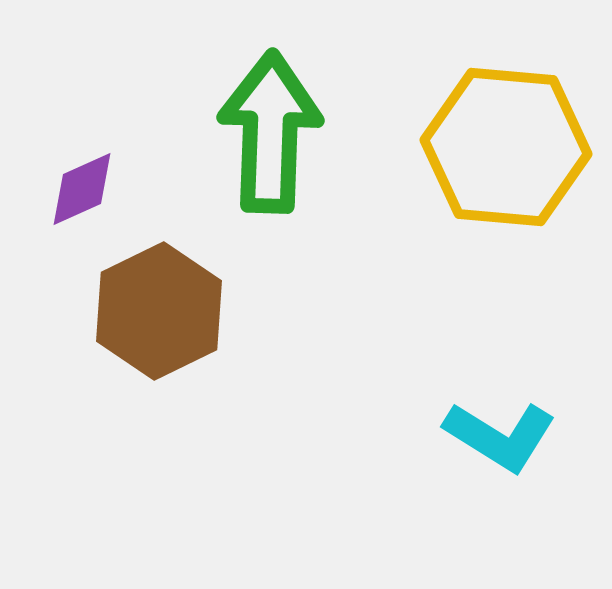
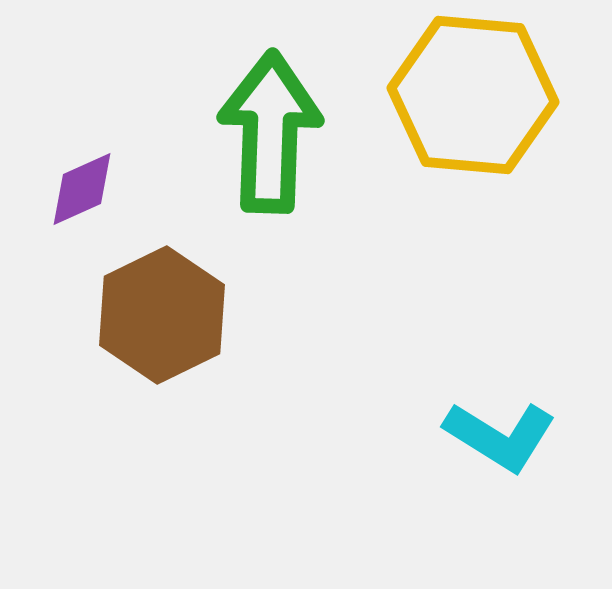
yellow hexagon: moved 33 px left, 52 px up
brown hexagon: moved 3 px right, 4 px down
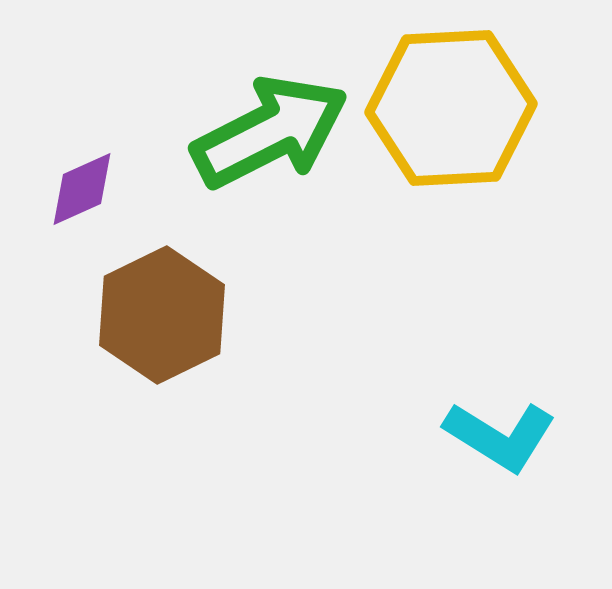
yellow hexagon: moved 22 px left, 13 px down; rotated 8 degrees counterclockwise
green arrow: rotated 61 degrees clockwise
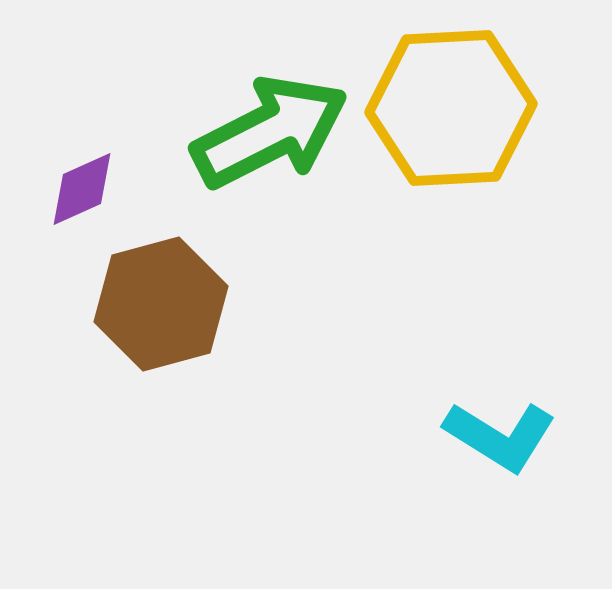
brown hexagon: moved 1 px left, 11 px up; rotated 11 degrees clockwise
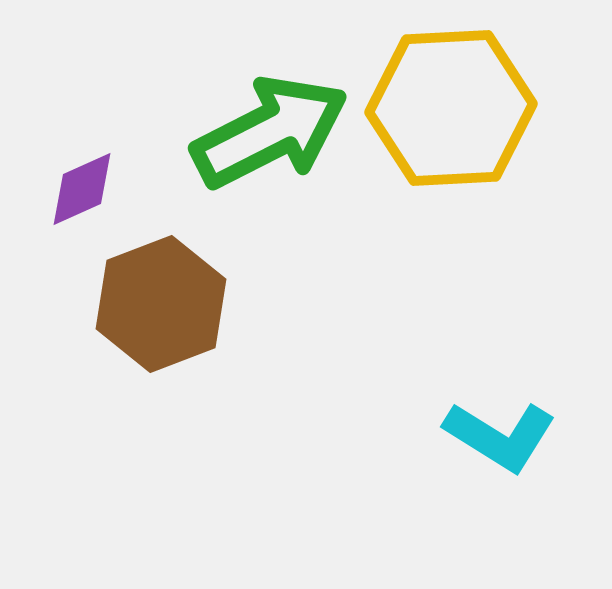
brown hexagon: rotated 6 degrees counterclockwise
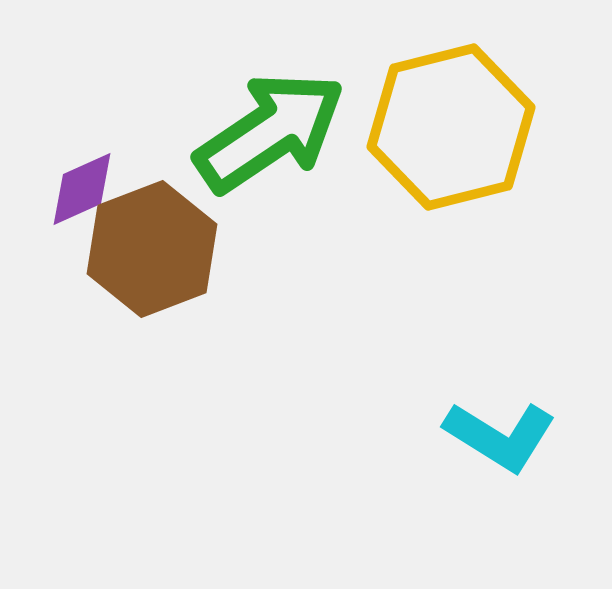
yellow hexagon: moved 19 px down; rotated 11 degrees counterclockwise
green arrow: rotated 7 degrees counterclockwise
brown hexagon: moved 9 px left, 55 px up
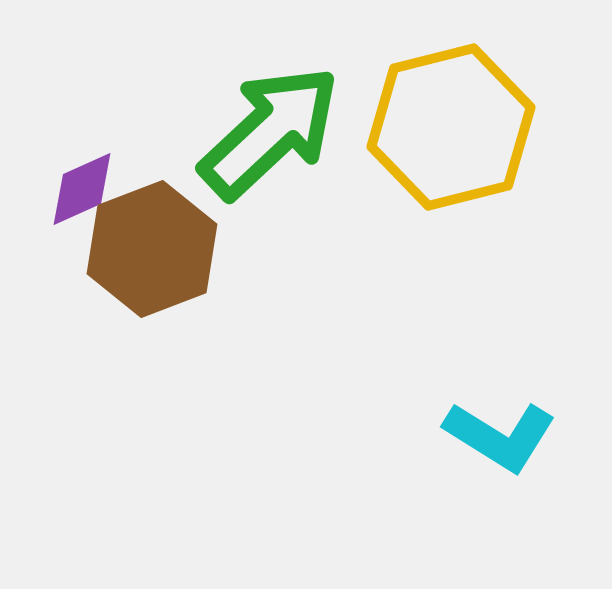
green arrow: rotated 9 degrees counterclockwise
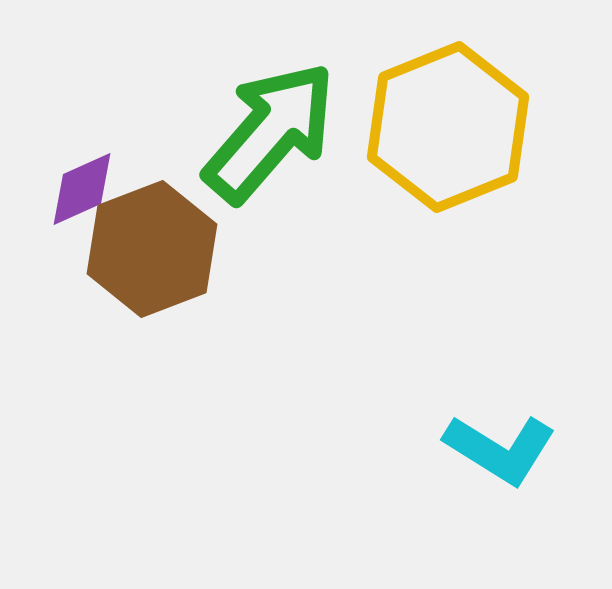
yellow hexagon: moved 3 px left; rotated 8 degrees counterclockwise
green arrow: rotated 6 degrees counterclockwise
cyan L-shape: moved 13 px down
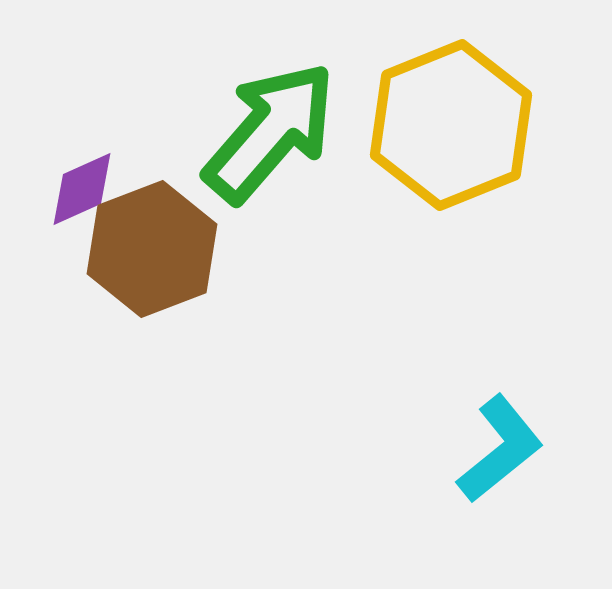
yellow hexagon: moved 3 px right, 2 px up
cyan L-shape: rotated 71 degrees counterclockwise
